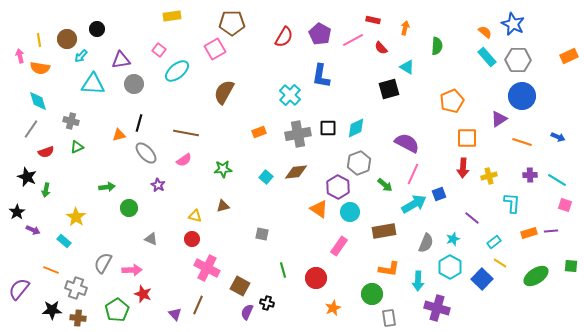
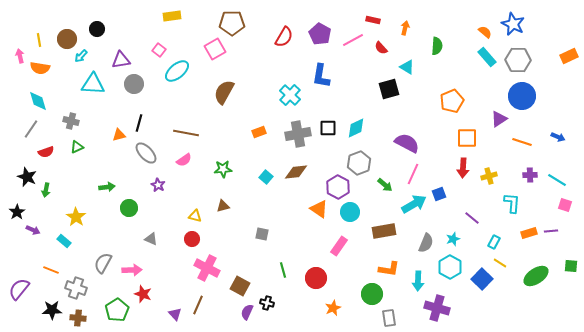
cyan rectangle at (494, 242): rotated 24 degrees counterclockwise
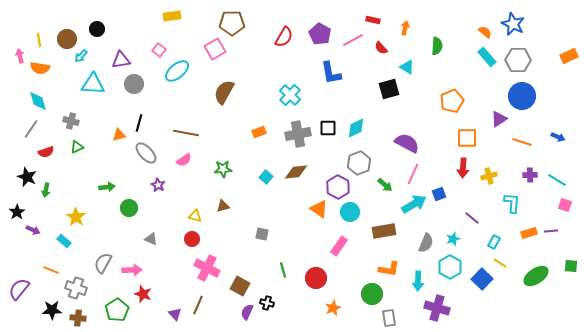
blue L-shape at (321, 76): moved 10 px right, 3 px up; rotated 20 degrees counterclockwise
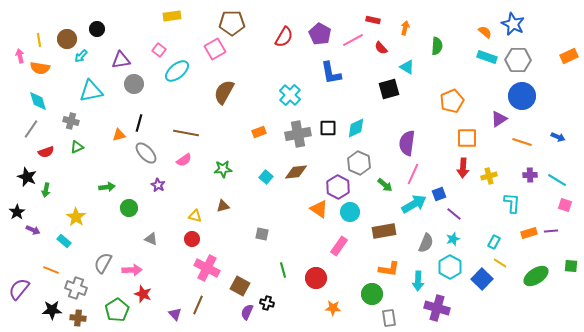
cyan rectangle at (487, 57): rotated 30 degrees counterclockwise
cyan triangle at (93, 84): moved 2 px left, 7 px down; rotated 15 degrees counterclockwise
purple semicircle at (407, 143): rotated 110 degrees counterclockwise
gray hexagon at (359, 163): rotated 15 degrees counterclockwise
purple line at (472, 218): moved 18 px left, 4 px up
orange star at (333, 308): rotated 28 degrees clockwise
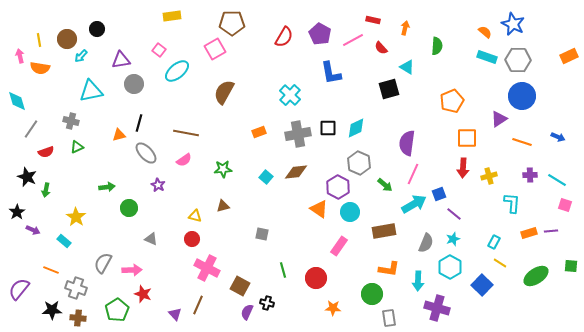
cyan diamond at (38, 101): moved 21 px left
blue square at (482, 279): moved 6 px down
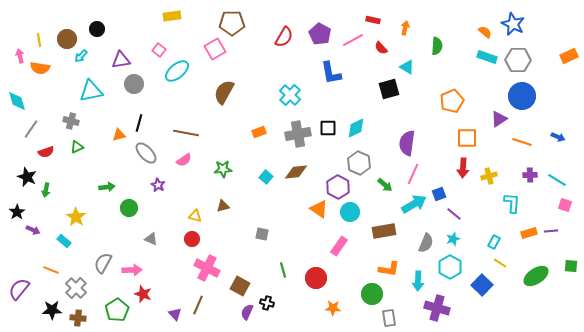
gray cross at (76, 288): rotated 25 degrees clockwise
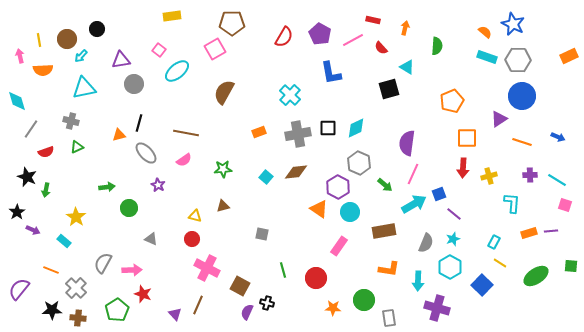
orange semicircle at (40, 68): moved 3 px right, 2 px down; rotated 12 degrees counterclockwise
cyan triangle at (91, 91): moved 7 px left, 3 px up
green circle at (372, 294): moved 8 px left, 6 px down
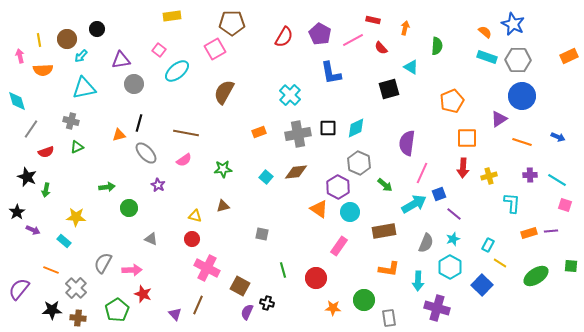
cyan triangle at (407, 67): moved 4 px right
pink line at (413, 174): moved 9 px right, 1 px up
yellow star at (76, 217): rotated 30 degrees counterclockwise
cyan rectangle at (494, 242): moved 6 px left, 3 px down
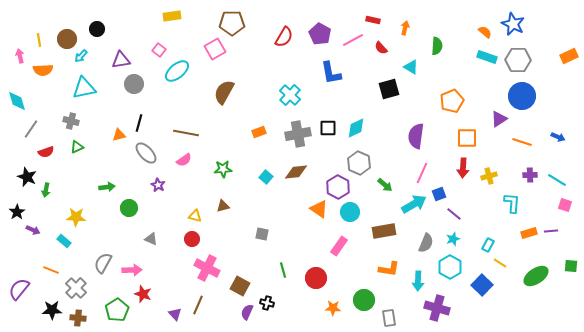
purple semicircle at (407, 143): moved 9 px right, 7 px up
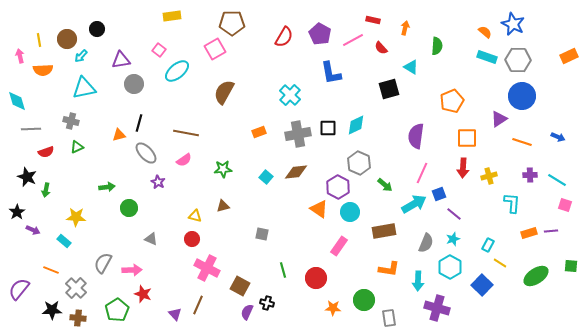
cyan diamond at (356, 128): moved 3 px up
gray line at (31, 129): rotated 54 degrees clockwise
purple star at (158, 185): moved 3 px up
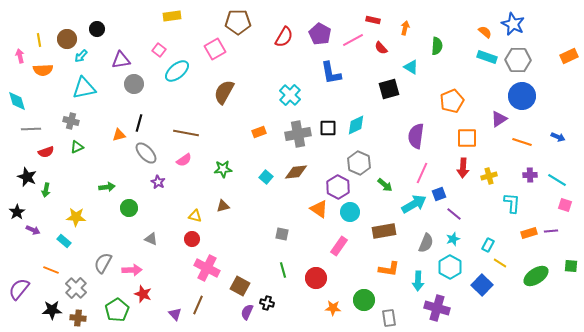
brown pentagon at (232, 23): moved 6 px right, 1 px up
gray square at (262, 234): moved 20 px right
